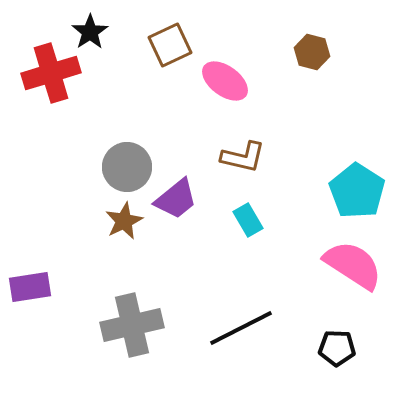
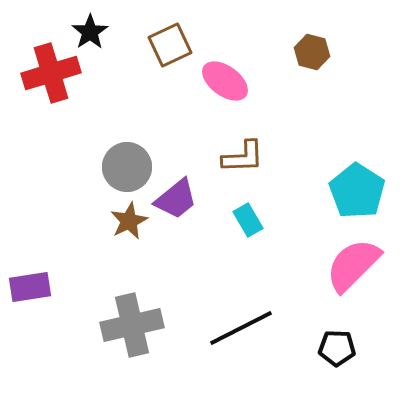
brown L-shape: rotated 15 degrees counterclockwise
brown star: moved 5 px right
pink semicircle: rotated 78 degrees counterclockwise
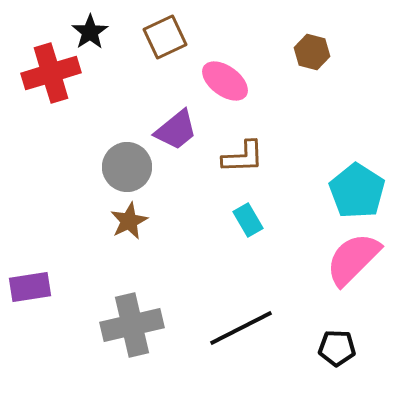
brown square: moved 5 px left, 8 px up
purple trapezoid: moved 69 px up
pink semicircle: moved 6 px up
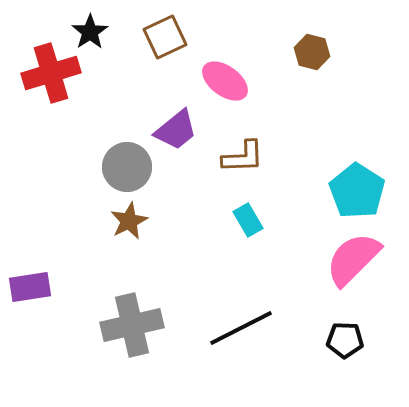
black pentagon: moved 8 px right, 8 px up
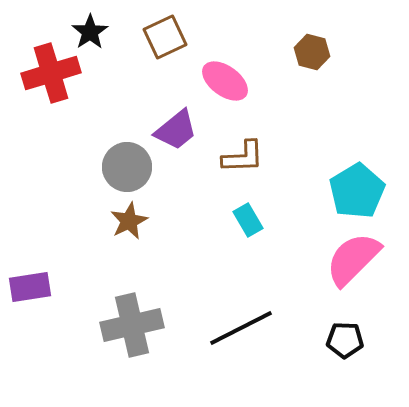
cyan pentagon: rotated 8 degrees clockwise
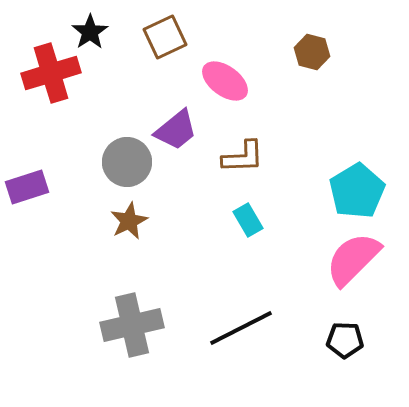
gray circle: moved 5 px up
purple rectangle: moved 3 px left, 100 px up; rotated 9 degrees counterclockwise
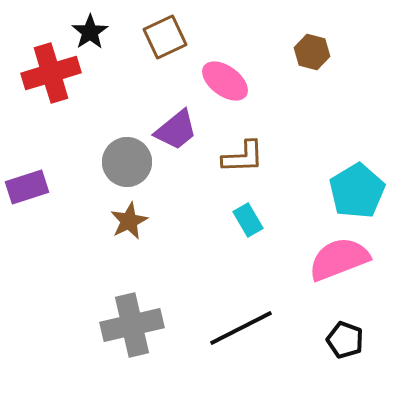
pink semicircle: moved 14 px left; rotated 24 degrees clockwise
black pentagon: rotated 18 degrees clockwise
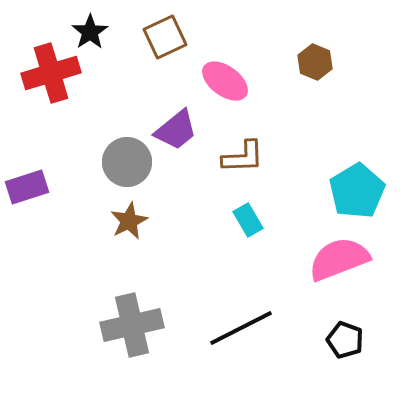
brown hexagon: moved 3 px right, 10 px down; rotated 8 degrees clockwise
